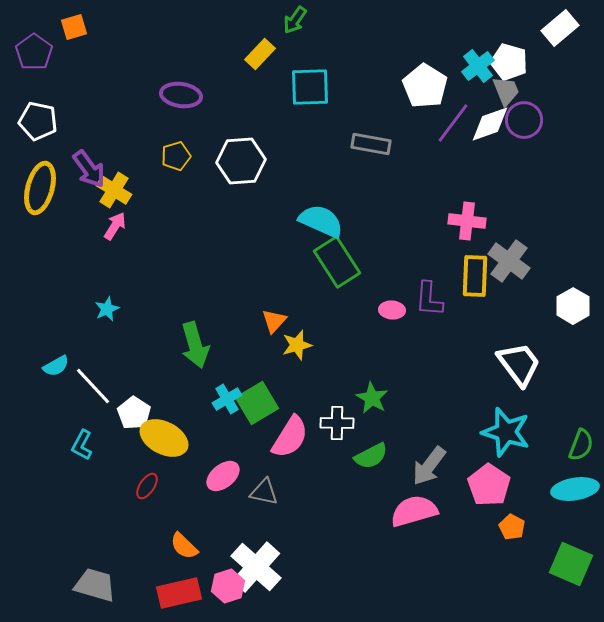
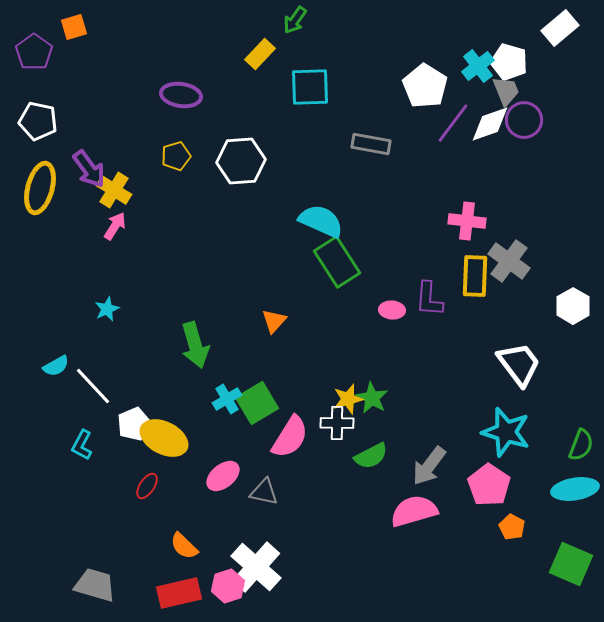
yellow star at (297, 345): moved 51 px right, 54 px down
white pentagon at (134, 413): moved 11 px down; rotated 16 degrees clockwise
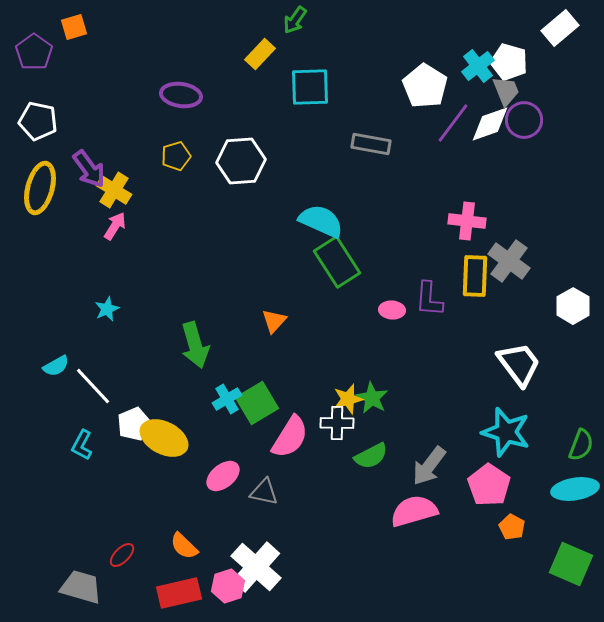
red ellipse at (147, 486): moved 25 px left, 69 px down; rotated 12 degrees clockwise
gray trapezoid at (95, 585): moved 14 px left, 2 px down
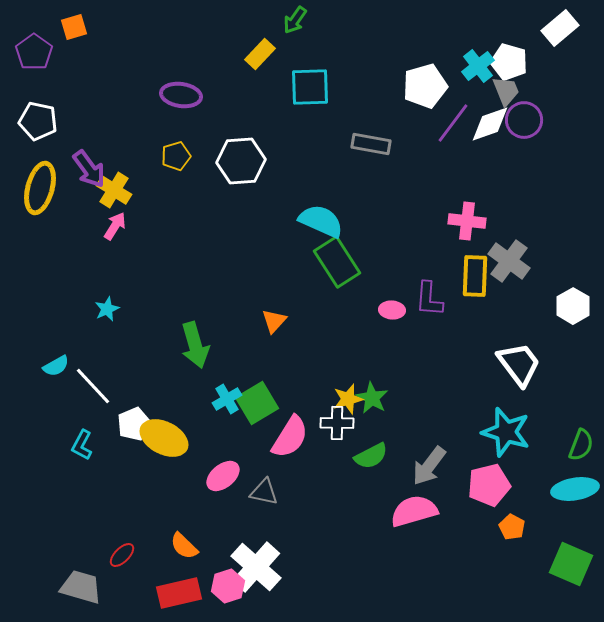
white pentagon at (425, 86): rotated 24 degrees clockwise
pink pentagon at (489, 485): rotated 24 degrees clockwise
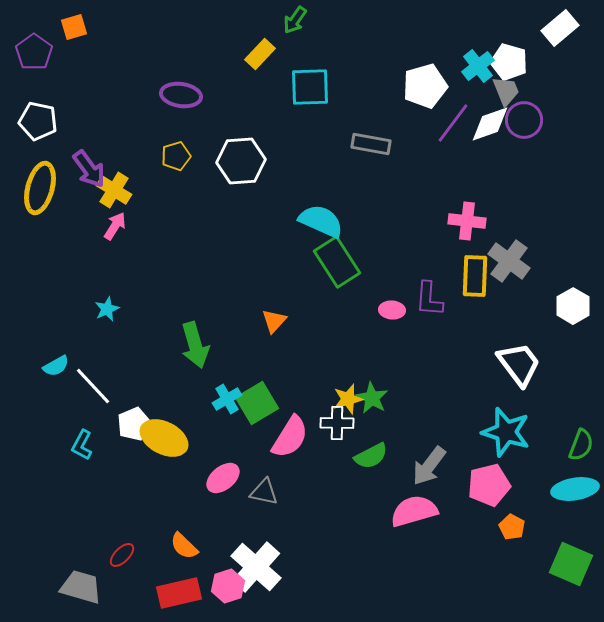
pink ellipse at (223, 476): moved 2 px down
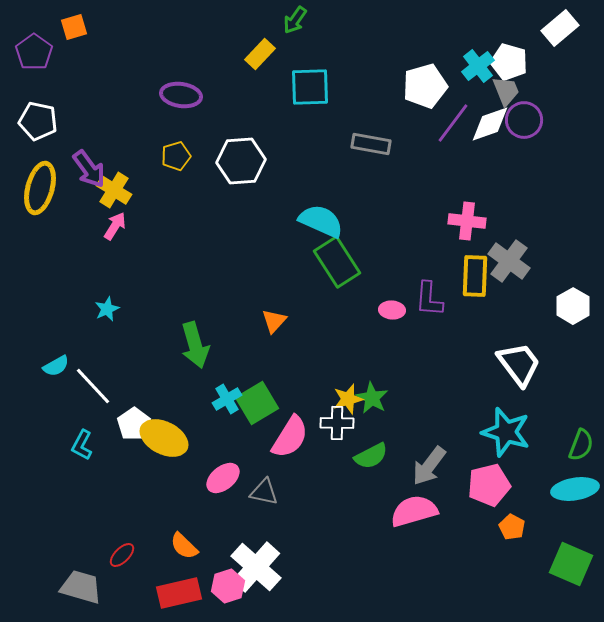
white pentagon at (134, 424): rotated 12 degrees counterclockwise
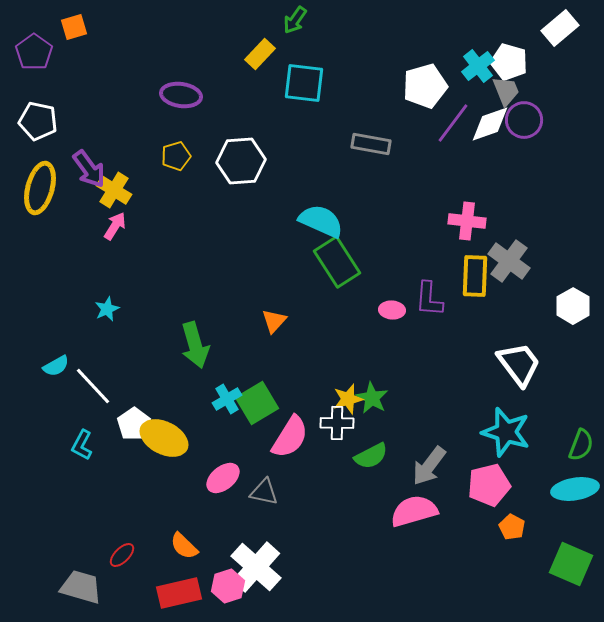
cyan square at (310, 87): moved 6 px left, 4 px up; rotated 9 degrees clockwise
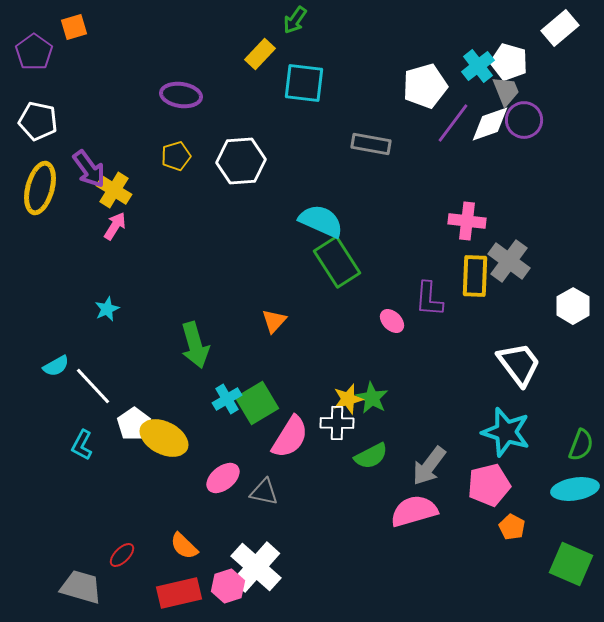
pink ellipse at (392, 310): moved 11 px down; rotated 40 degrees clockwise
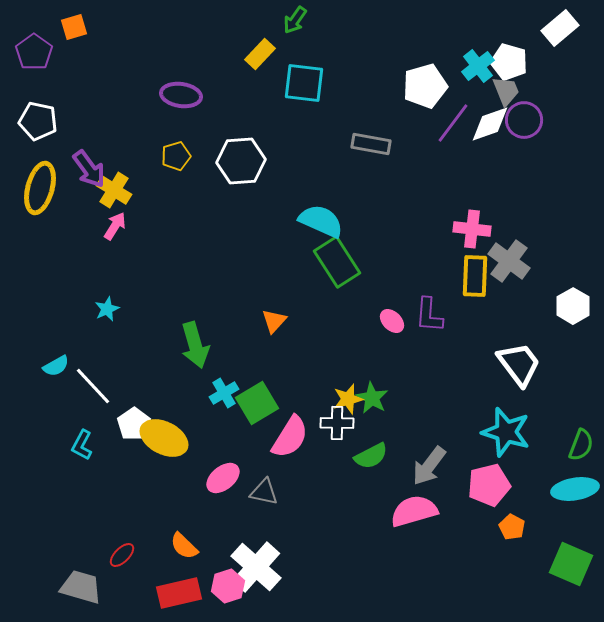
pink cross at (467, 221): moved 5 px right, 8 px down
purple L-shape at (429, 299): moved 16 px down
cyan cross at (227, 399): moved 3 px left, 6 px up
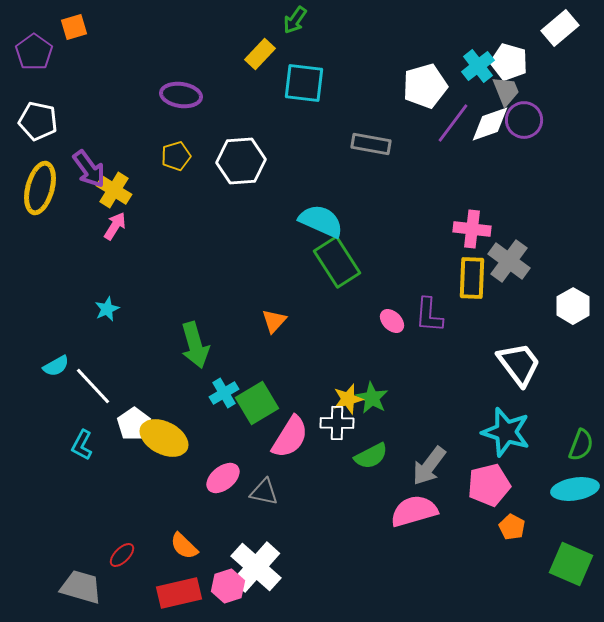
yellow rectangle at (475, 276): moved 3 px left, 2 px down
